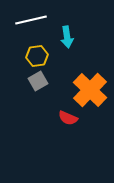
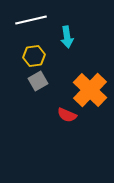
yellow hexagon: moved 3 px left
red semicircle: moved 1 px left, 3 px up
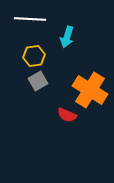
white line: moved 1 px left, 1 px up; rotated 16 degrees clockwise
cyan arrow: rotated 25 degrees clockwise
orange cross: rotated 12 degrees counterclockwise
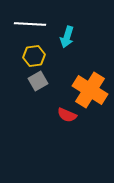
white line: moved 5 px down
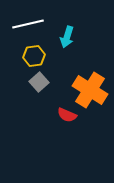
white line: moved 2 px left; rotated 16 degrees counterclockwise
gray square: moved 1 px right, 1 px down; rotated 12 degrees counterclockwise
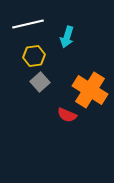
gray square: moved 1 px right
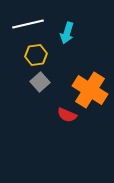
cyan arrow: moved 4 px up
yellow hexagon: moved 2 px right, 1 px up
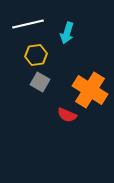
gray square: rotated 18 degrees counterclockwise
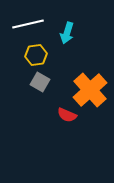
orange cross: rotated 16 degrees clockwise
